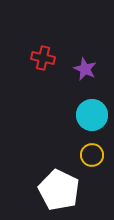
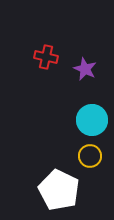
red cross: moved 3 px right, 1 px up
cyan circle: moved 5 px down
yellow circle: moved 2 px left, 1 px down
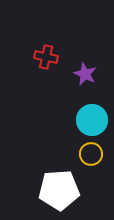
purple star: moved 5 px down
yellow circle: moved 1 px right, 2 px up
white pentagon: rotated 30 degrees counterclockwise
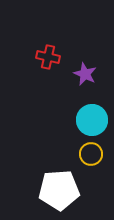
red cross: moved 2 px right
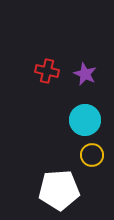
red cross: moved 1 px left, 14 px down
cyan circle: moved 7 px left
yellow circle: moved 1 px right, 1 px down
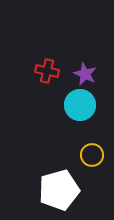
cyan circle: moved 5 px left, 15 px up
white pentagon: rotated 12 degrees counterclockwise
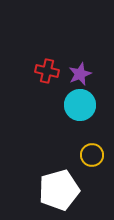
purple star: moved 5 px left; rotated 25 degrees clockwise
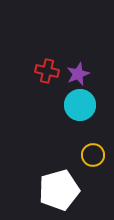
purple star: moved 2 px left
yellow circle: moved 1 px right
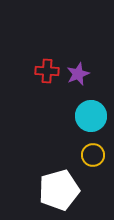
red cross: rotated 10 degrees counterclockwise
cyan circle: moved 11 px right, 11 px down
